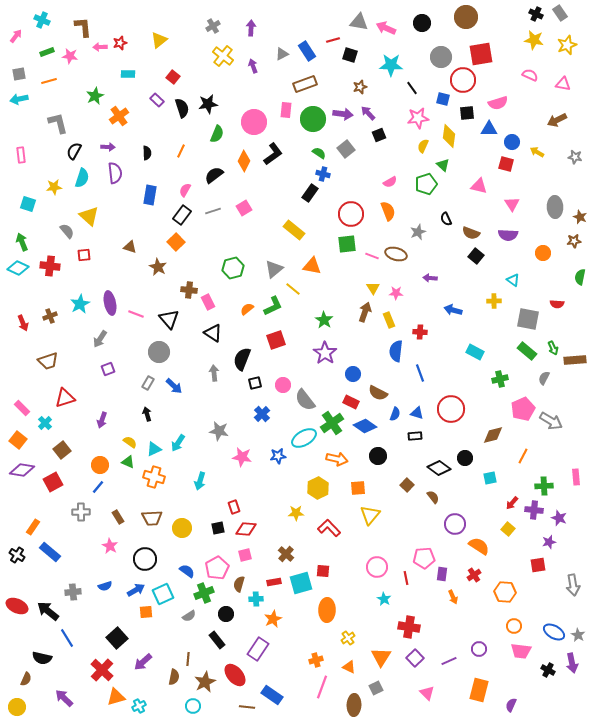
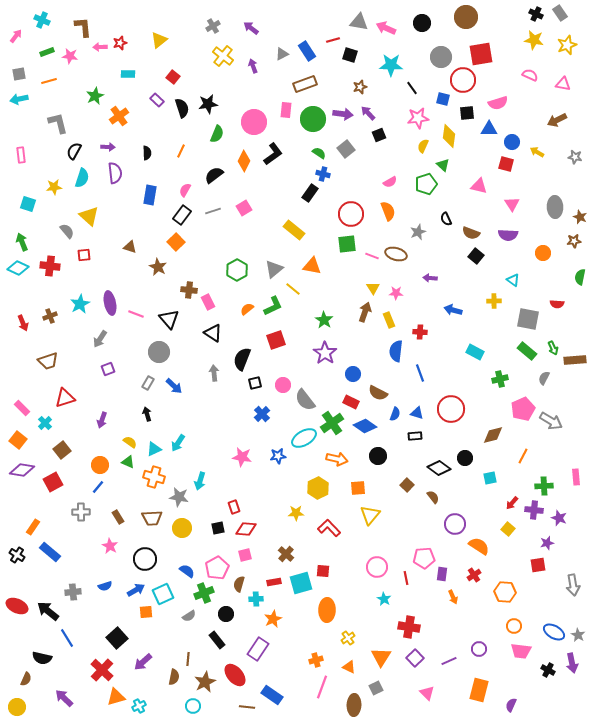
purple arrow at (251, 28): rotated 56 degrees counterclockwise
green hexagon at (233, 268): moved 4 px right, 2 px down; rotated 15 degrees counterclockwise
gray star at (219, 431): moved 40 px left, 66 px down
purple star at (549, 542): moved 2 px left, 1 px down
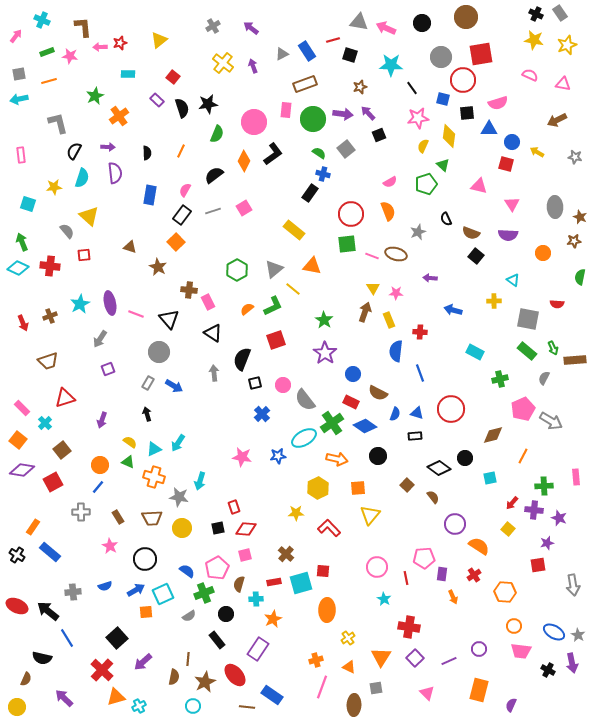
yellow cross at (223, 56): moved 7 px down
blue arrow at (174, 386): rotated 12 degrees counterclockwise
gray square at (376, 688): rotated 16 degrees clockwise
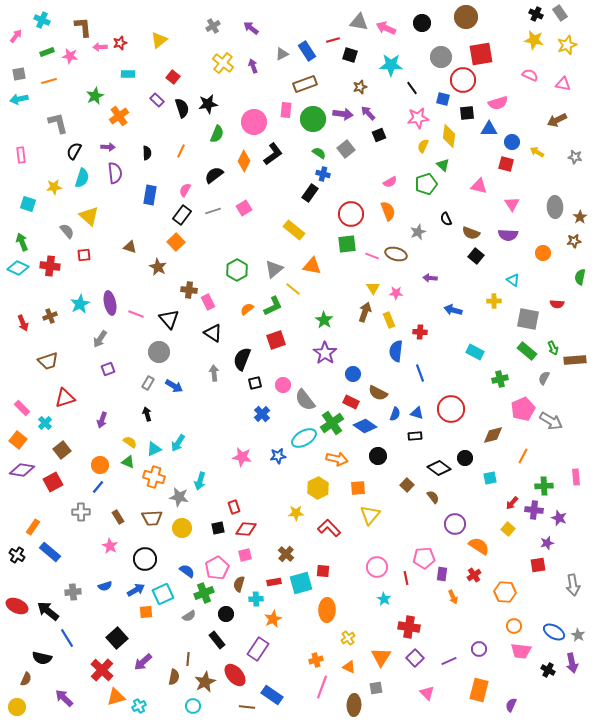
brown star at (580, 217): rotated 16 degrees clockwise
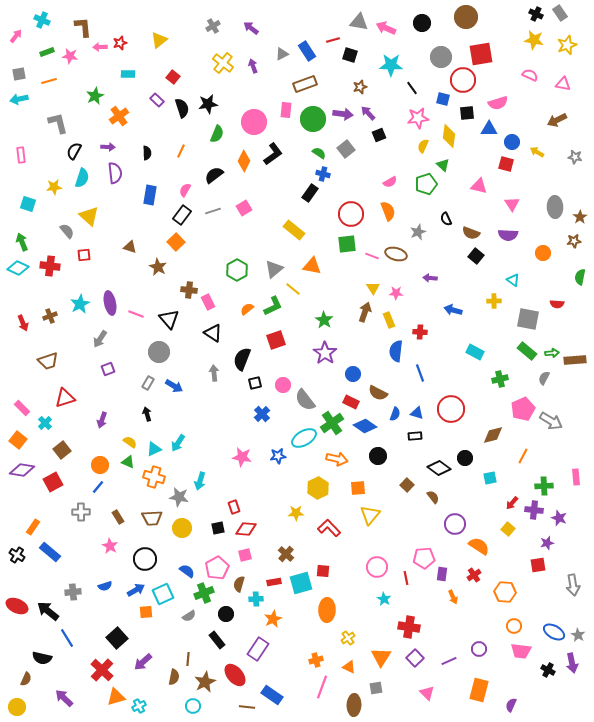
green arrow at (553, 348): moved 1 px left, 5 px down; rotated 72 degrees counterclockwise
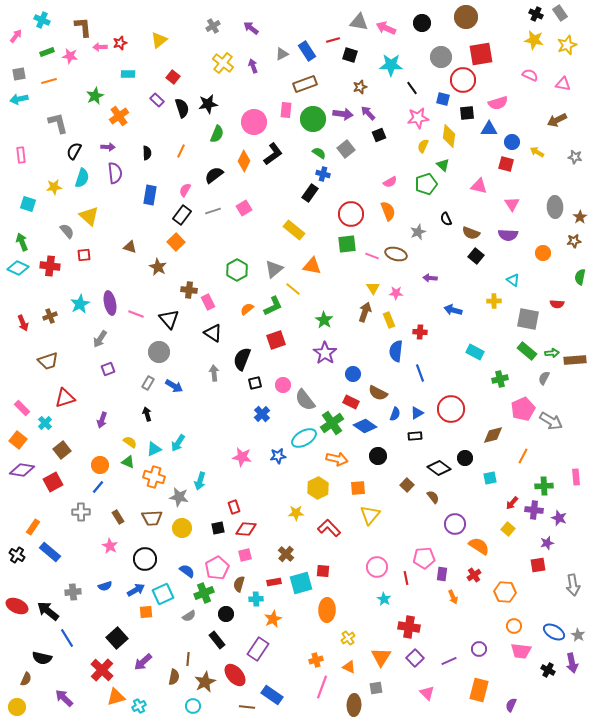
blue triangle at (417, 413): rotated 48 degrees counterclockwise
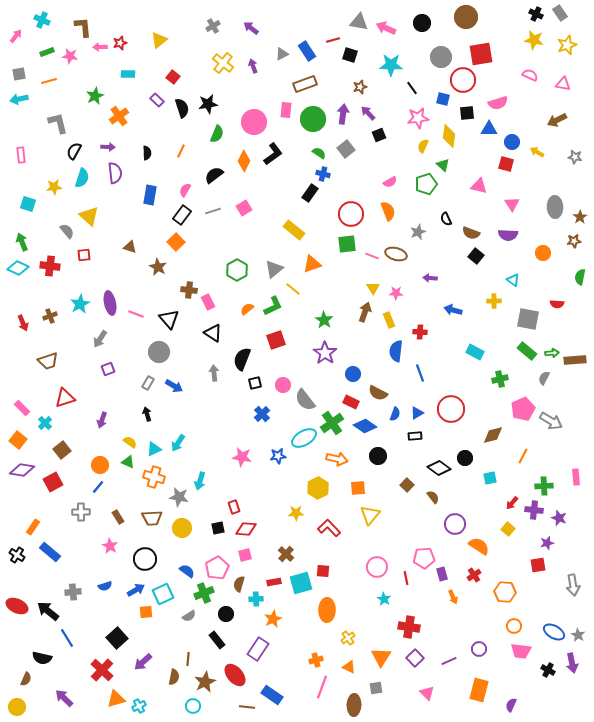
purple arrow at (343, 114): rotated 90 degrees counterclockwise
orange triangle at (312, 266): moved 2 px up; rotated 30 degrees counterclockwise
purple rectangle at (442, 574): rotated 24 degrees counterclockwise
orange triangle at (116, 697): moved 2 px down
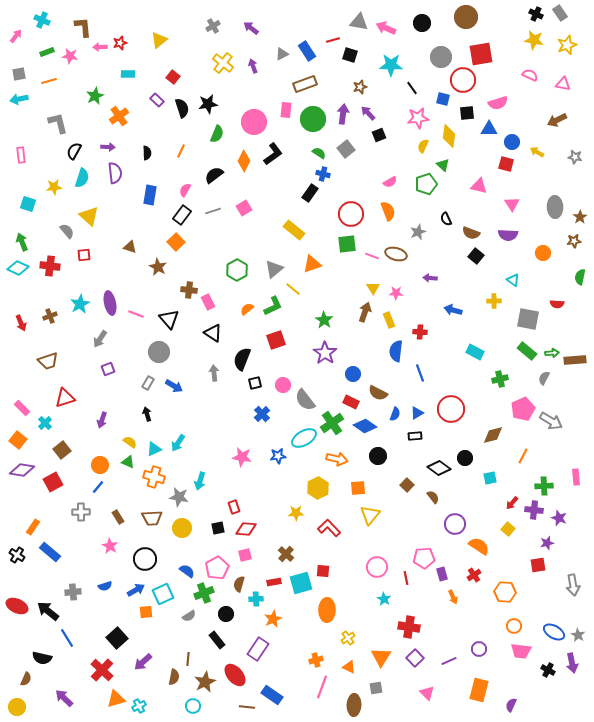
red arrow at (23, 323): moved 2 px left
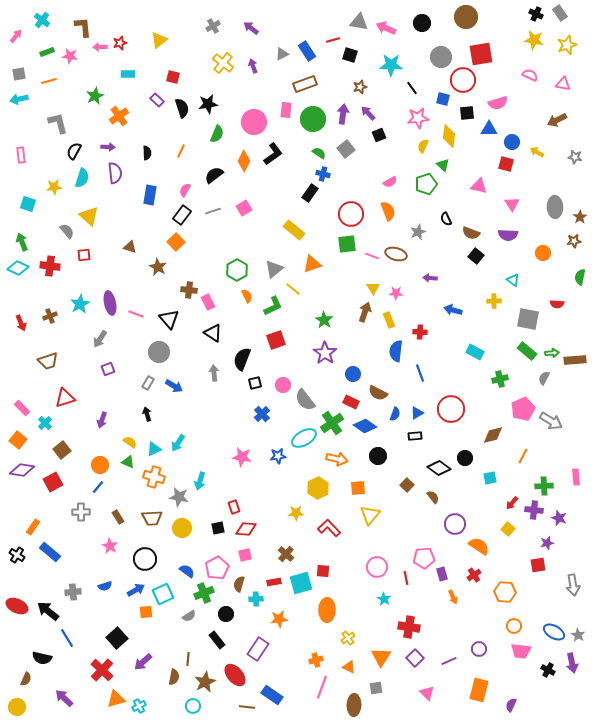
cyan cross at (42, 20): rotated 14 degrees clockwise
red square at (173, 77): rotated 24 degrees counterclockwise
orange semicircle at (247, 309): moved 13 px up; rotated 104 degrees clockwise
orange star at (273, 619): moved 6 px right; rotated 18 degrees clockwise
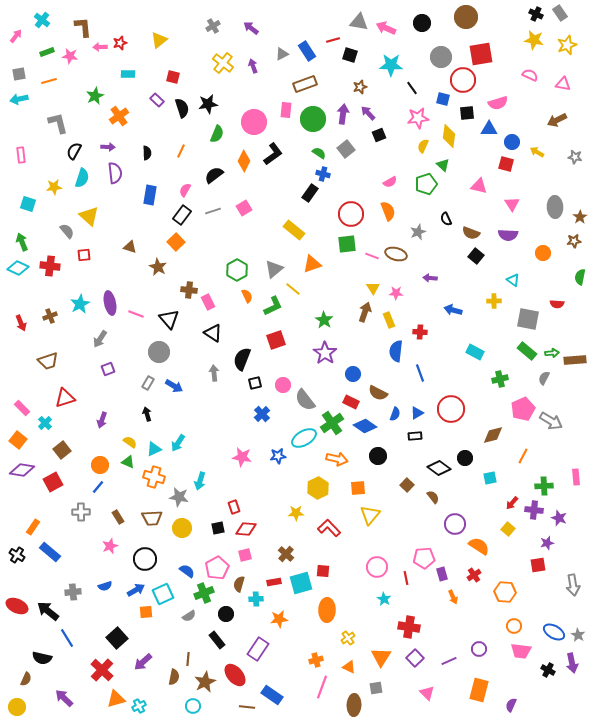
pink star at (110, 546): rotated 21 degrees clockwise
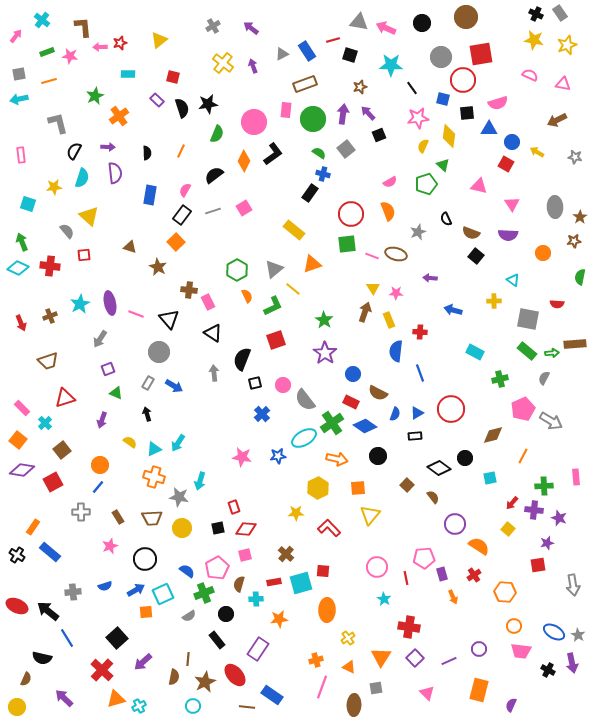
red square at (506, 164): rotated 14 degrees clockwise
brown rectangle at (575, 360): moved 16 px up
green triangle at (128, 462): moved 12 px left, 69 px up
